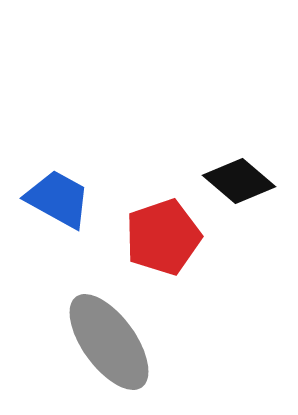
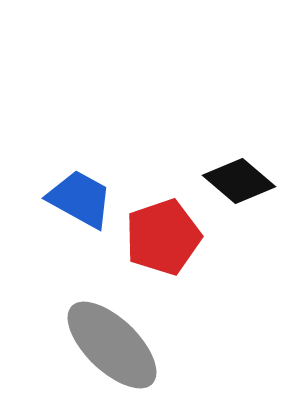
blue trapezoid: moved 22 px right
gray ellipse: moved 3 px right, 3 px down; rotated 10 degrees counterclockwise
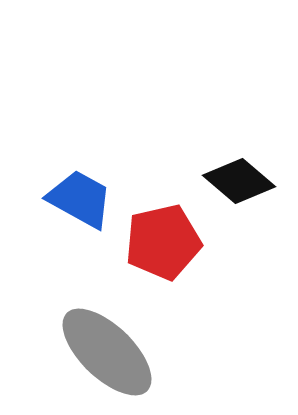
red pentagon: moved 5 px down; rotated 6 degrees clockwise
gray ellipse: moved 5 px left, 7 px down
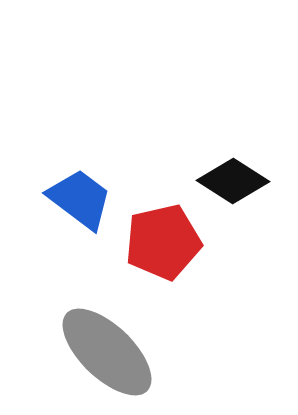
black diamond: moved 6 px left; rotated 8 degrees counterclockwise
blue trapezoid: rotated 8 degrees clockwise
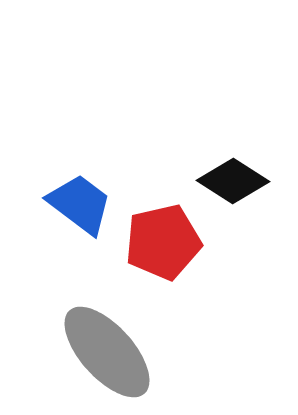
blue trapezoid: moved 5 px down
gray ellipse: rotated 4 degrees clockwise
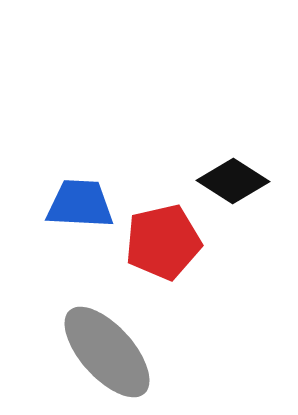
blue trapezoid: rotated 34 degrees counterclockwise
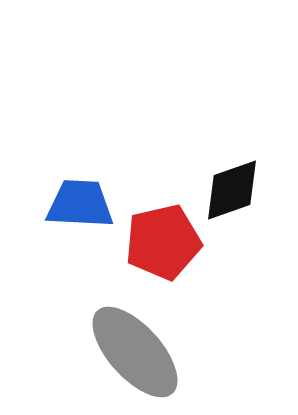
black diamond: moved 1 px left, 9 px down; rotated 52 degrees counterclockwise
gray ellipse: moved 28 px right
